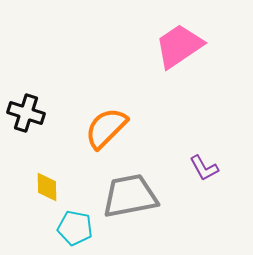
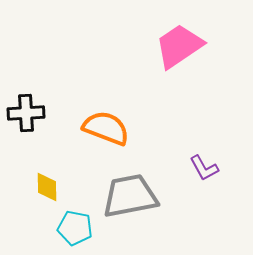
black cross: rotated 21 degrees counterclockwise
orange semicircle: rotated 66 degrees clockwise
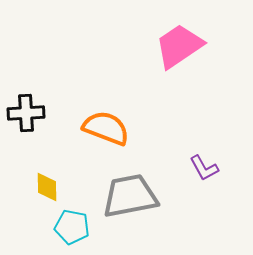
cyan pentagon: moved 3 px left, 1 px up
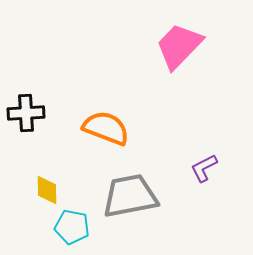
pink trapezoid: rotated 12 degrees counterclockwise
purple L-shape: rotated 92 degrees clockwise
yellow diamond: moved 3 px down
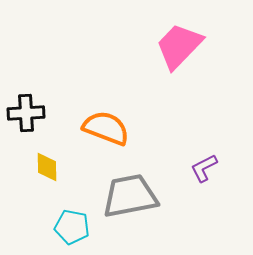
yellow diamond: moved 23 px up
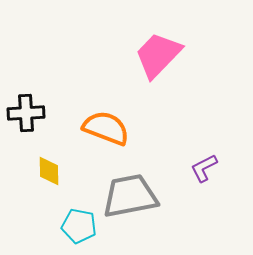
pink trapezoid: moved 21 px left, 9 px down
yellow diamond: moved 2 px right, 4 px down
cyan pentagon: moved 7 px right, 1 px up
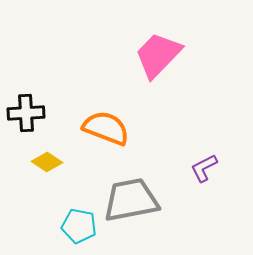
yellow diamond: moved 2 px left, 9 px up; rotated 56 degrees counterclockwise
gray trapezoid: moved 1 px right, 4 px down
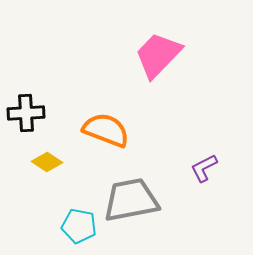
orange semicircle: moved 2 px down
